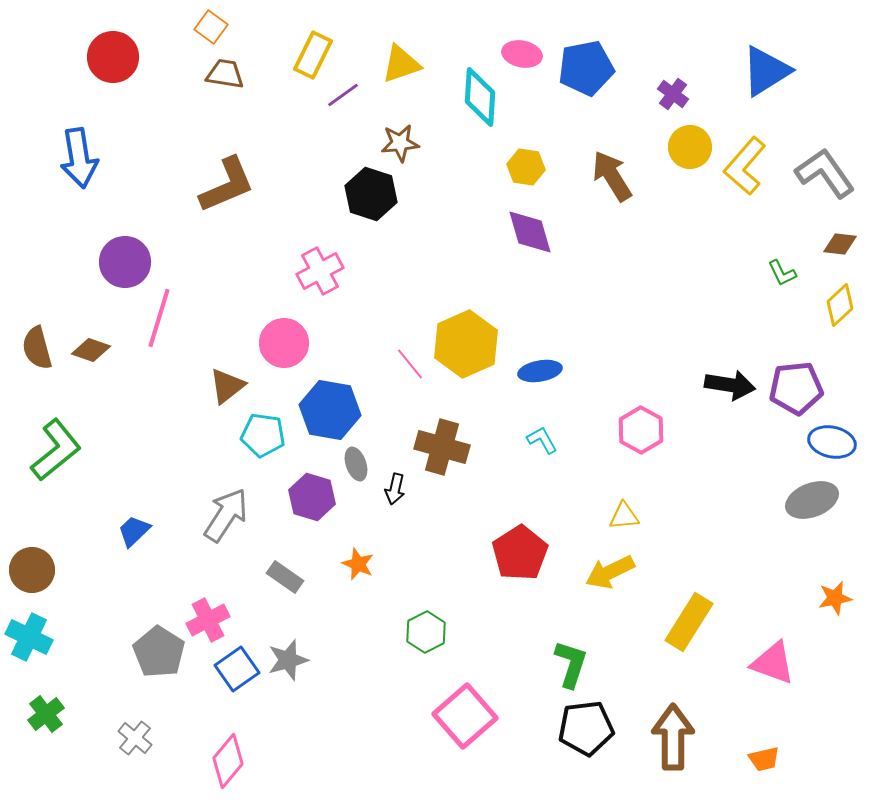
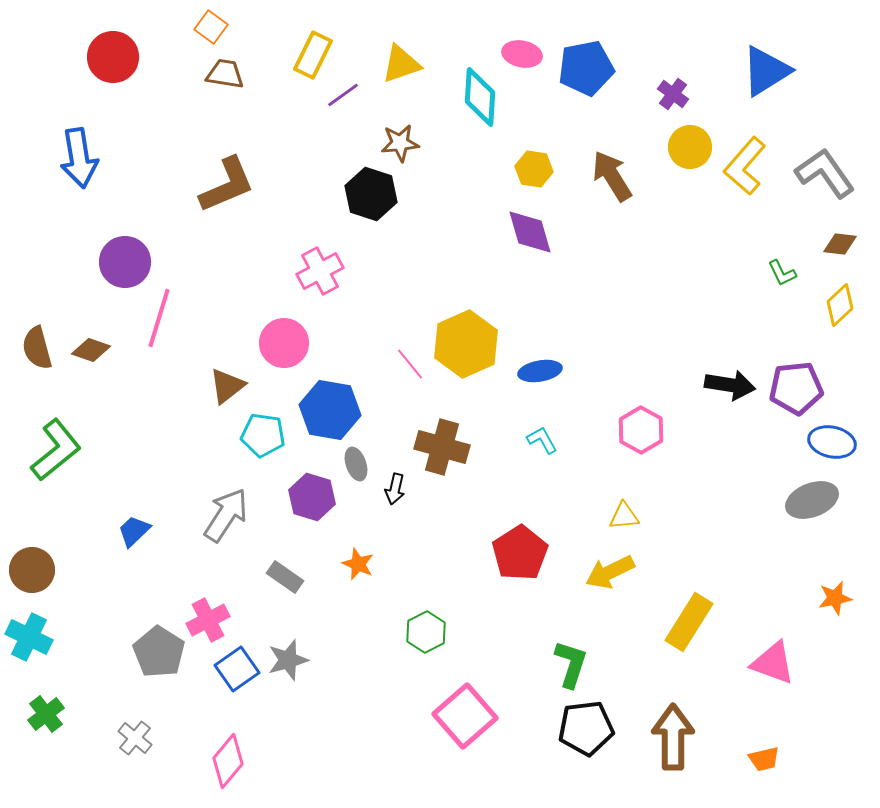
yellow hexagon at (526, 167): moved 8 px right, 2 px down
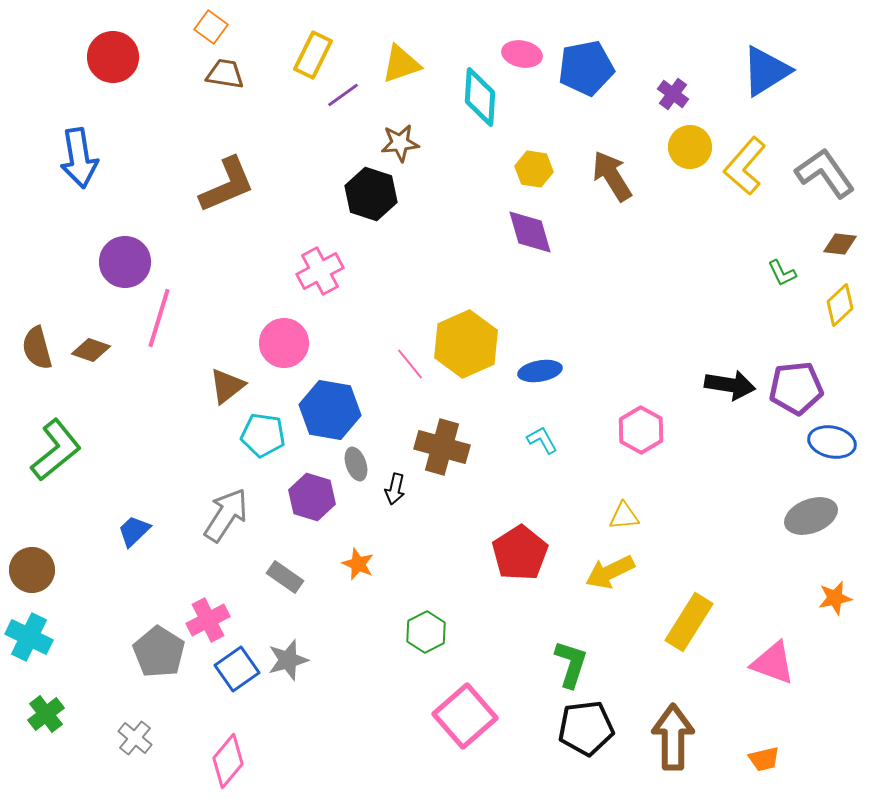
gray ellipse at (812, 500): moved 1 px left, 16 px down
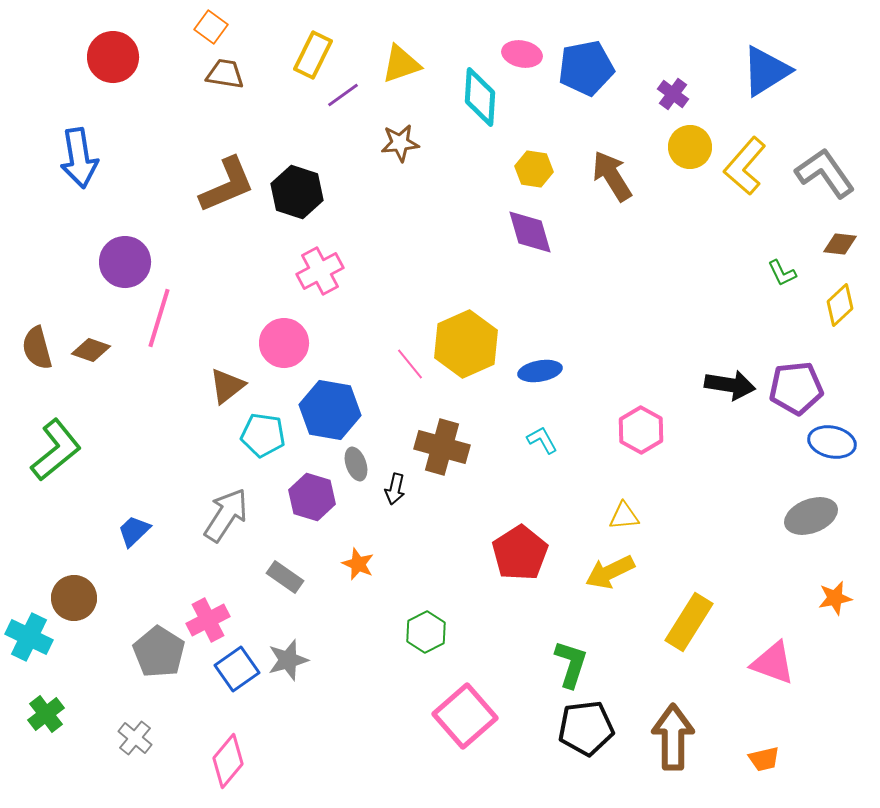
black hexagon at (371, 194): moved 74 px left, 2 px up
brown circle at (32, 570): moved 42 px right, 28 px down
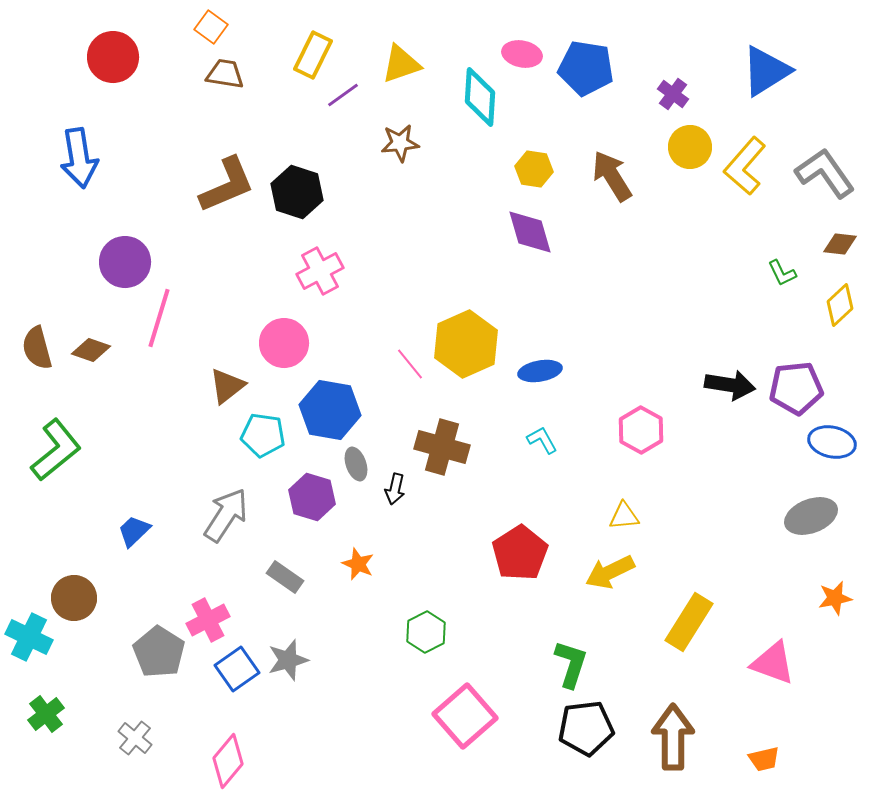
blue pentagon at (586, 68): rotated 20 degrees clockwise
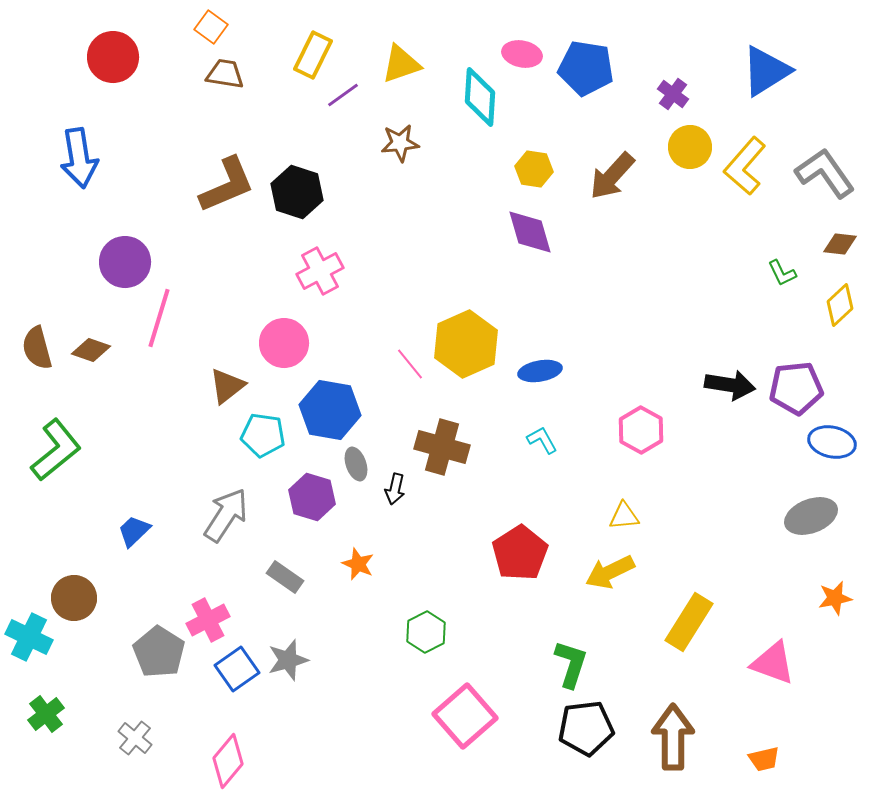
brown arrow at (612, 176): rotated 106 degrees counterclockwise
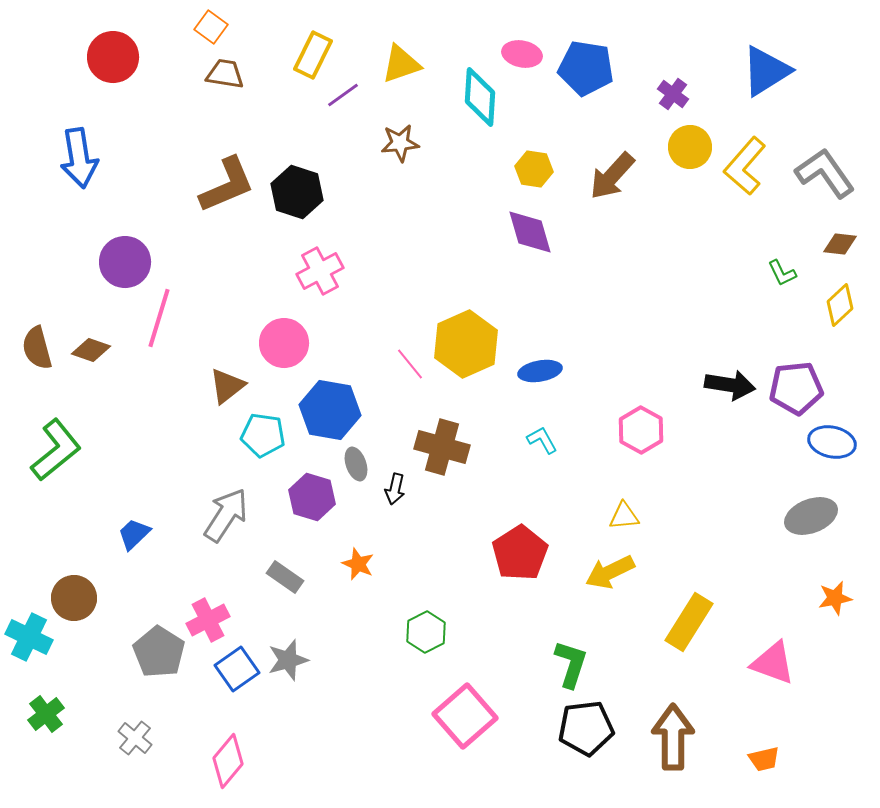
blue trapezoid at (134, 531): moved 3 px down
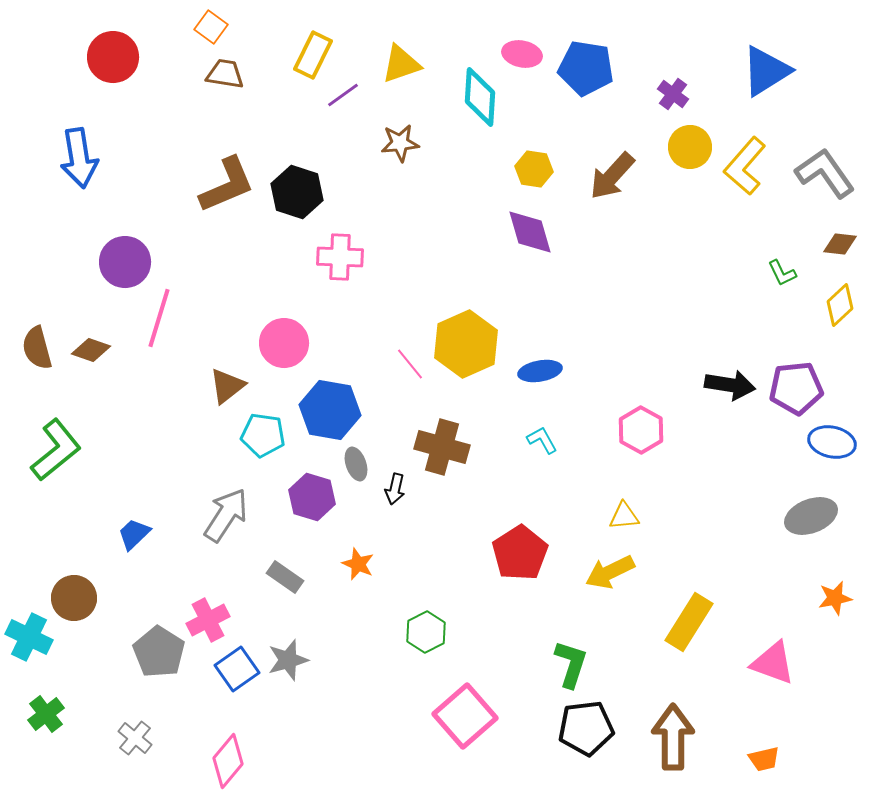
pink cross at (320, 271): moved 20 px right, 14 px up; rotated 30 degrees clockwise
